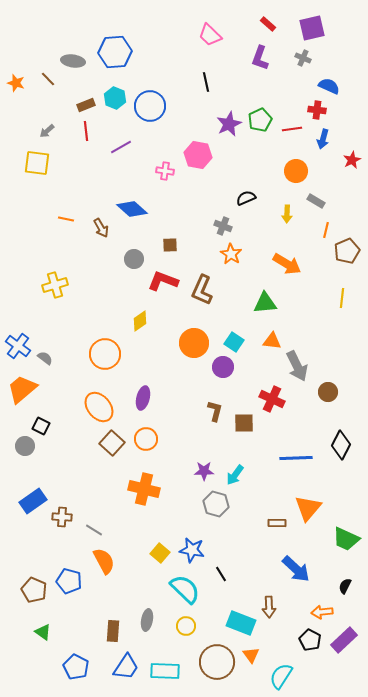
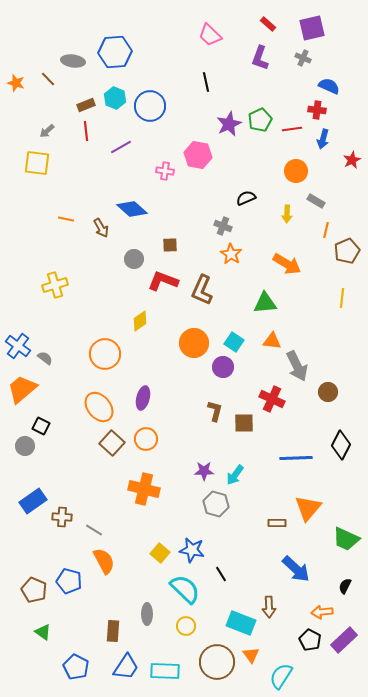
gray ellipse at (147, 620): moved 6 px up; rotated 10 degrees counterclockwise
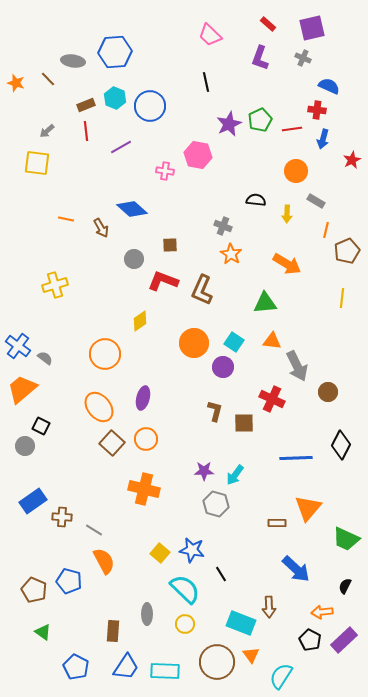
black semicircle at (246, 198): moved 10 px right, 2 px down; rotated 30 degrees clockwise
yellow circle at (186, 626): moved 1 px left, 2 px up
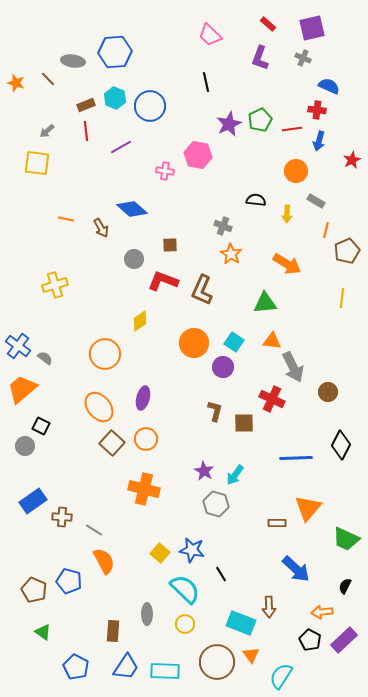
blue arrow at (323, 139): moved 4 px left, 2 px down
gray arrow at (297, 366): moved 4 px left, 1 px down
purple star at (204, 471): rotated 30 degrees clockwise
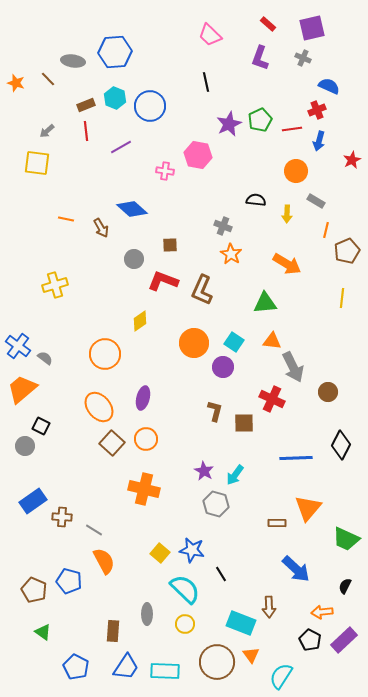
red cross at (317, 110): rotated 30 degrees counterclockwise
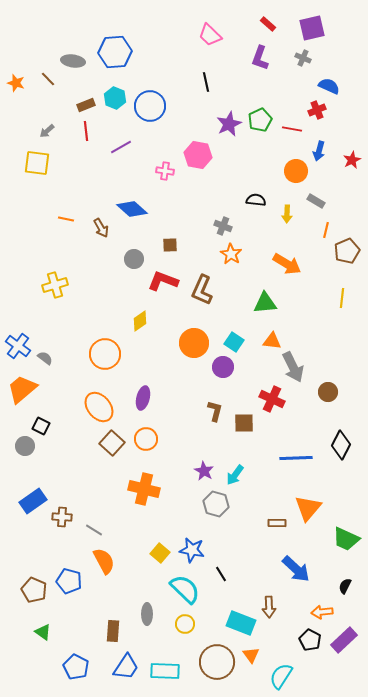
red line at (292, 129): rotated 18 degrees clockwise
blue arrow at (319, 141): moved 10 px down
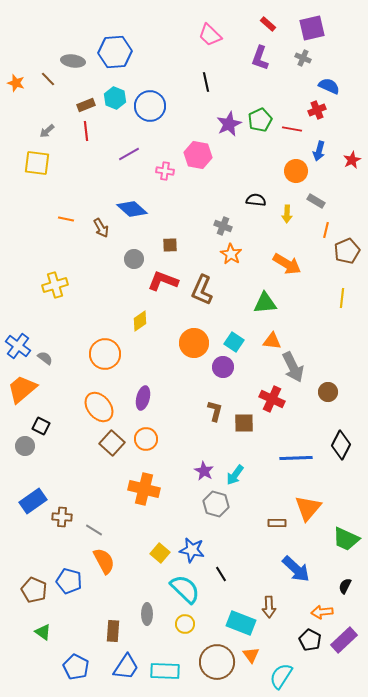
purple line at (121, 147): moved 8 px right, 7 px down
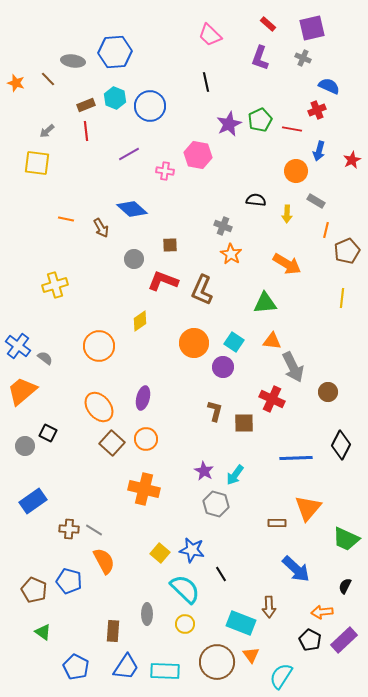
orange circle at (105, 354): moved 6 px left, 8 px up
orange trapezoid at (22, 389): moved 2 px down
black square at (41, 426): moved 7 px right, 7 px down
brown cross at (62, 517): moved 7 px right, 12 px down
